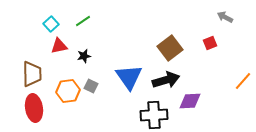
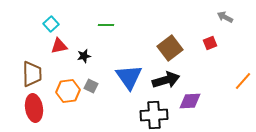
green line: moved 23 px right, 4 px down; rotated 35 degrees clockwise
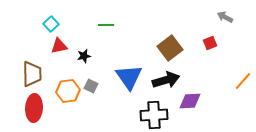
red ellipse: rotated 12 degrees clockwise
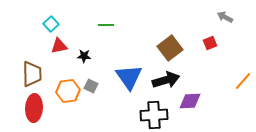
black star: rotated 16 degrees clockwise
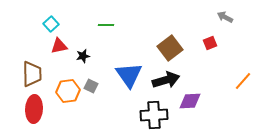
black star: moved 1 px left; rotated 16 degrees counterclockwise
blue triangle: moved 2 px up
red ellipse: moved 1 px down
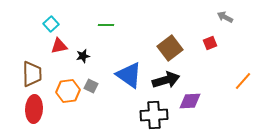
blue triangle: rotated 20 degrees counterclockwise
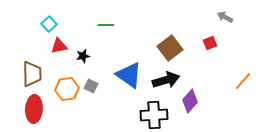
cyan square: moved 2 px left
orange hexagon: moved 1 px left, 2 px up
purple diamond: rotated 45 degrees counterclockwise
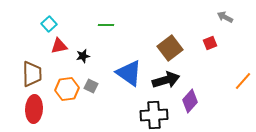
blue triangle: moved 2 px up
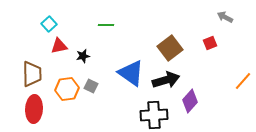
blue triangle: moved 2 px right
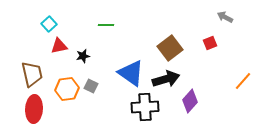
brown trapezoid: rotated 12 degrees counterclockwise
black arrow: moved 1 px up
black cross: moved 9 px left, 8 px up
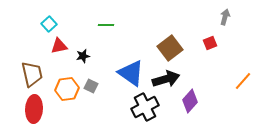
gray arrow: rotated 77 degrees clockwise
black cross: rotated 24 degrees counterclockwise
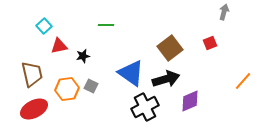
gray arrow: moved 1 px left, 5 px up
cyan square: moved 5 px left, 2 px down
purple diamond: rotated 25 degrees clockwise
red ellipse: rotated 60 degrees clockwise
